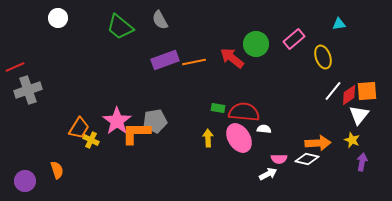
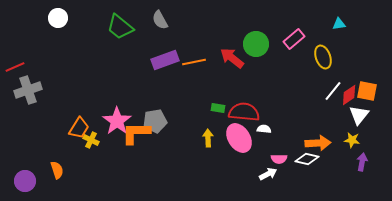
orange square: rotated 15 degrees clockwise
yellow star: rotated 14 degrees counterclockwise
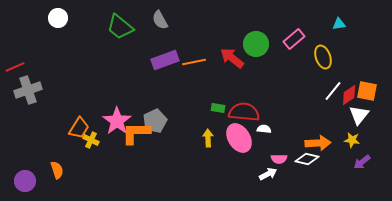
gray pentagon: rotated 15 degrees counterclockwise
purple arrow: rotated 138 degrees counterclockwise
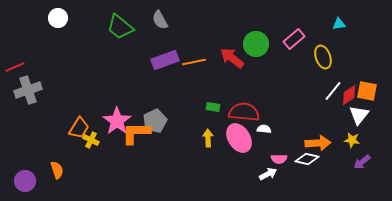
green rectangle: moved 5 px left, 1 px up
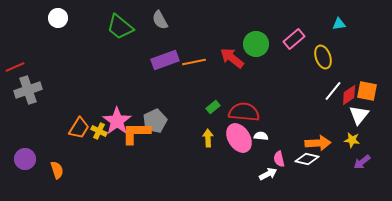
green rectangle: rotated 48 degrees counterclockwise
white semicircle: moved 3 px left, 7 px down
yellow cross: moved 8 px right, 9 px up
pink semicircle: rotated 77 degrees clockwise
purple circle: moved 22 px up
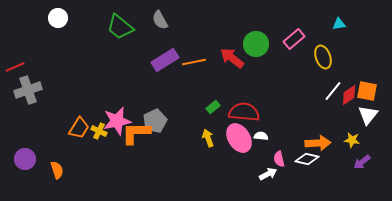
purple rectangle: rotated 12 degrees counterclockwise
white triangle: moved 9 px right
pink star: rotated 24 degrees clockwise
yellow arrow: rotated 18 degrees counterclockwise
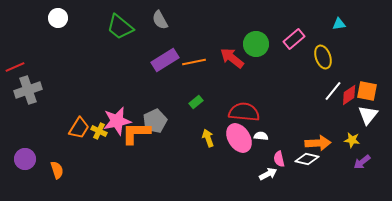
green rectangle: moved 17 px left, 5 px up
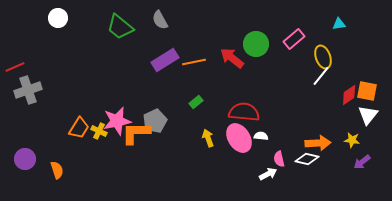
white line: moved 12 px left, 15 px up
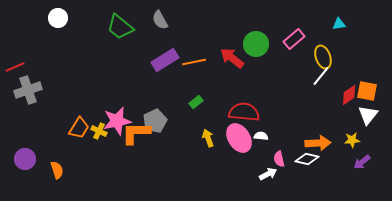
yellow star: rotated 14 degrees counterclockwise
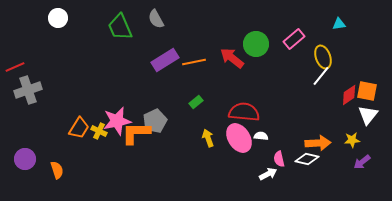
gray semicircle: moved 4 px left, 1 px up
green trapezoid: rotated 28 degrees clockwise
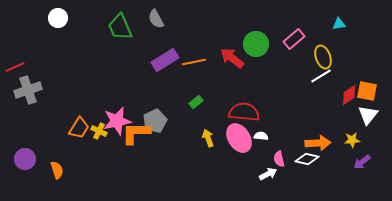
white line: rotated 20 degrees clockwise
